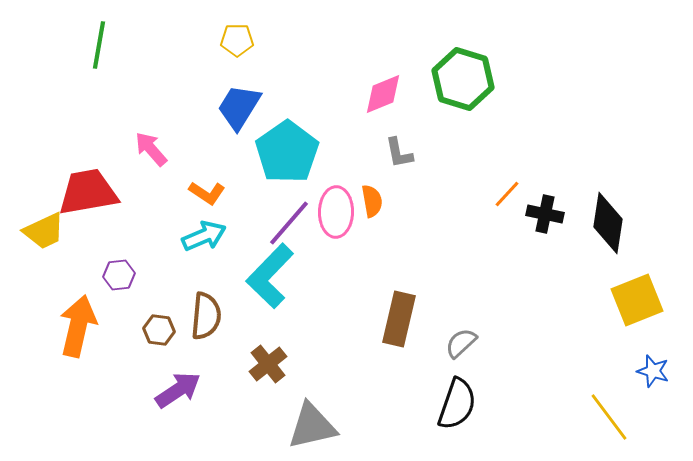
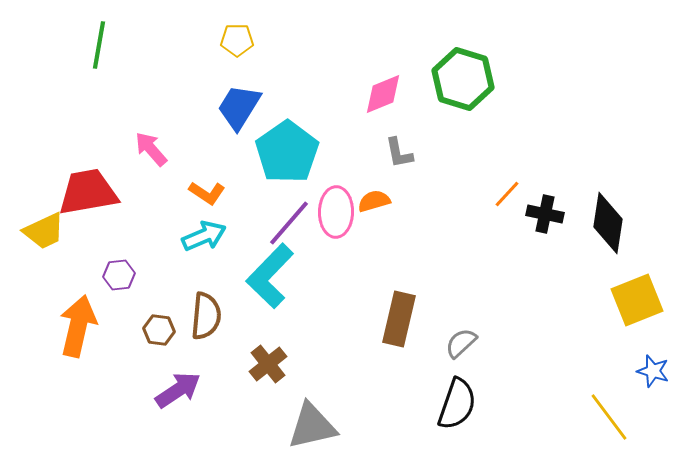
orange semicircle: moved 2 px right; rotated 96 degrees counterclockwise
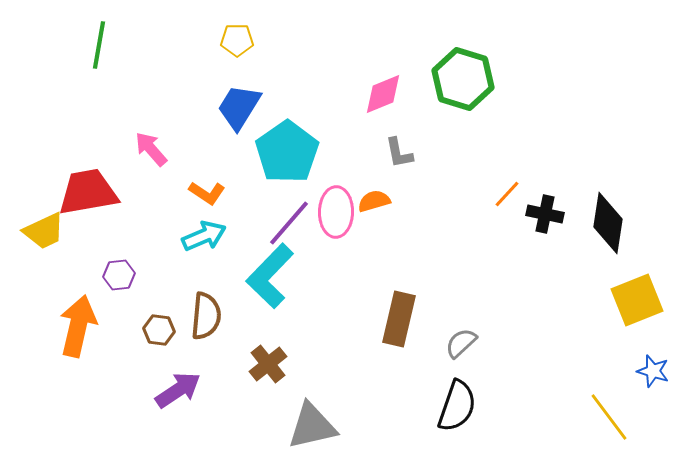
black semicircle: moved 2 px down
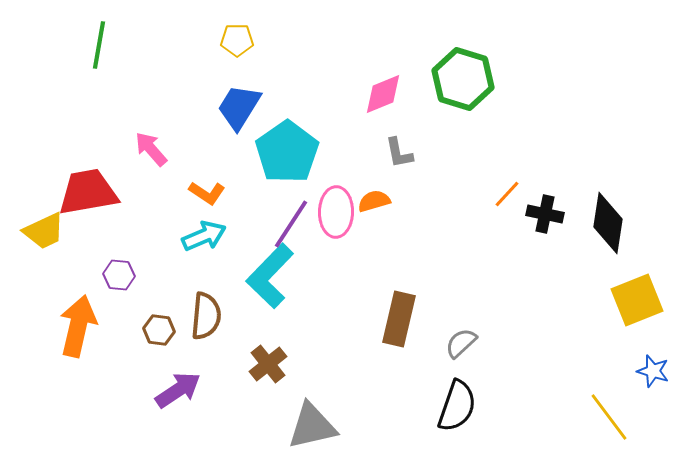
purple line: moved 2 px right, 1 px down; rotated 8 degrees counterclockwise
purple hexagon: rotated 12 degrees clockwise
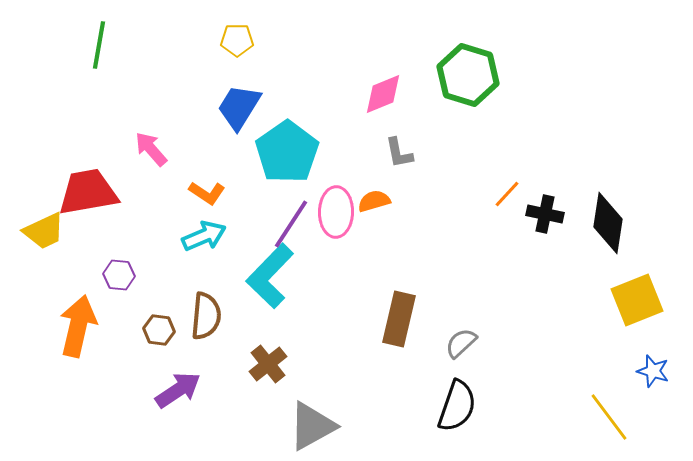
green hexagon: moved 5 px right, 4 px up
gray triangle: rotated 16 degrees counterclockwise
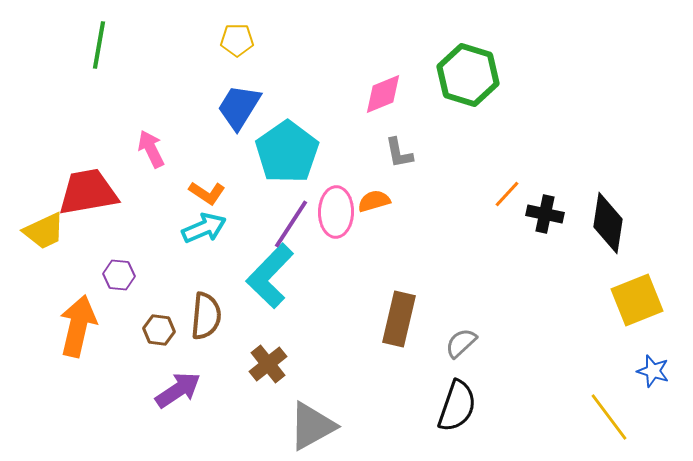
pink arrow: rotated 15 degrees clockwise
cyan arrow: moved 8 px up
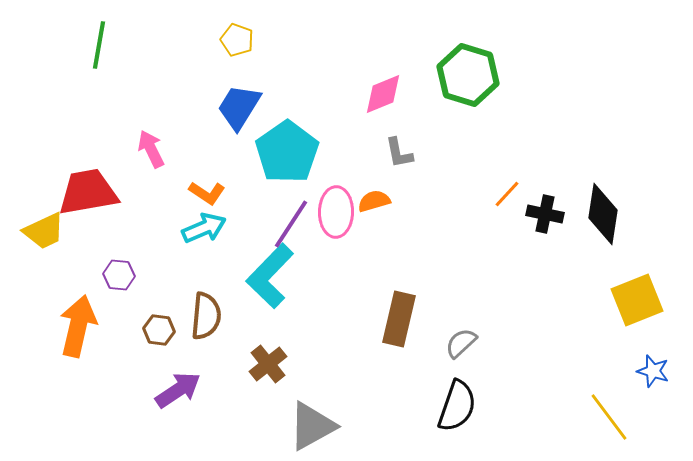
yellow pentagon: rotated 20 degrees clockwise
black diamond: moved 5 px left, 9 px up
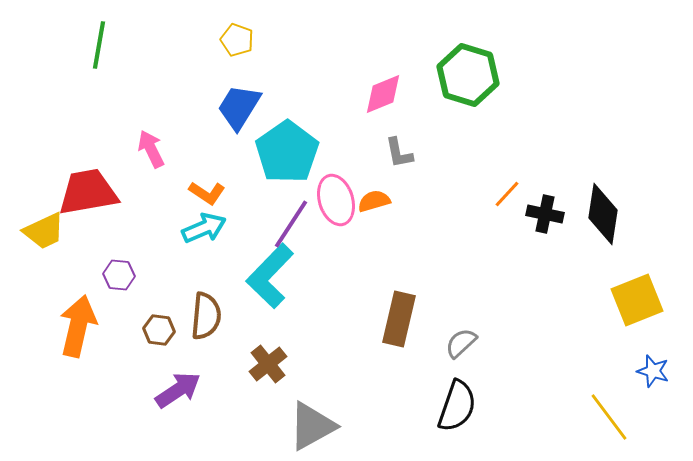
pink ellipse: moved 12 px up; rotated 18 degrees counterclockwise
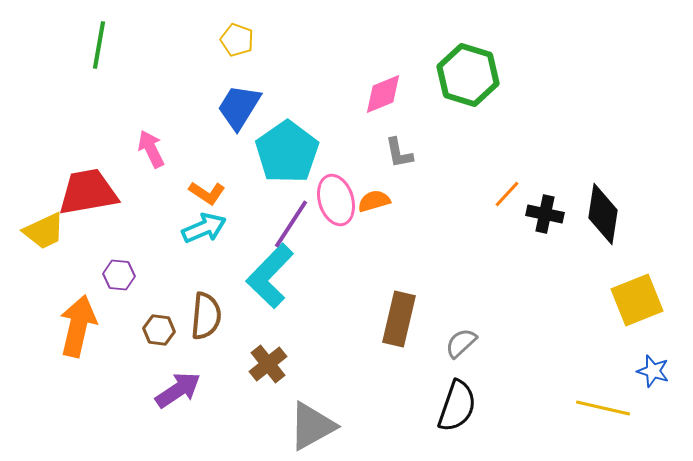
yellow line: moved 6 px left, 9 px up; rotated 40 degrees counterclockwise
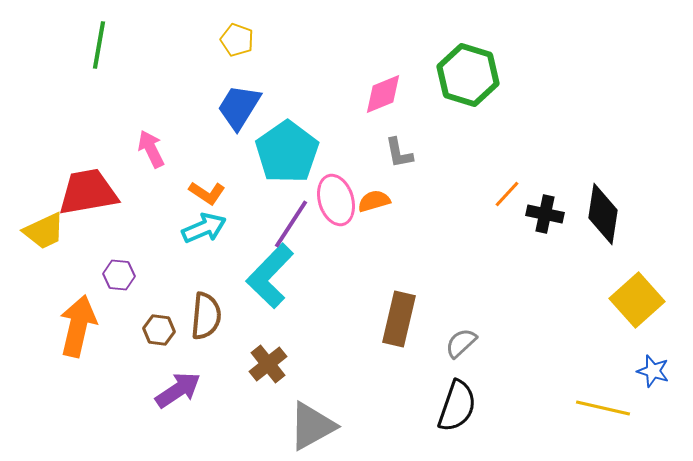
yellow square: rotated 20 degrees counterclockwise
